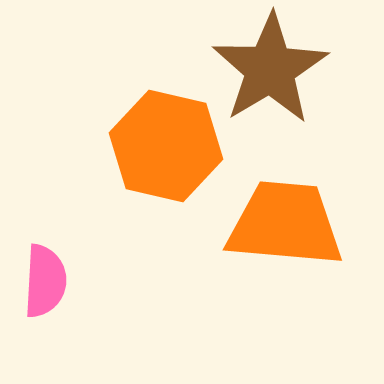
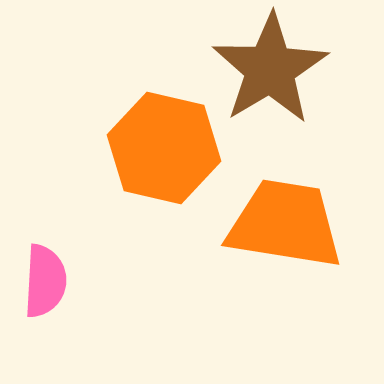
orange hexagon: moved 2 px left, 2 px down
orange trapezoid: rotated 4 degrees clockwise
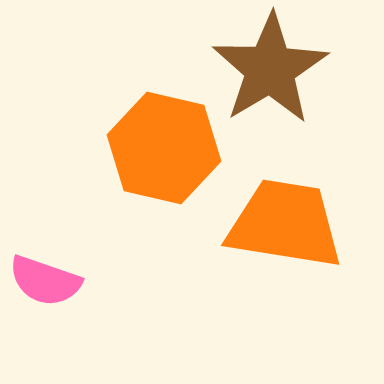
pink semicircle: rotated 106 degrees clockwise
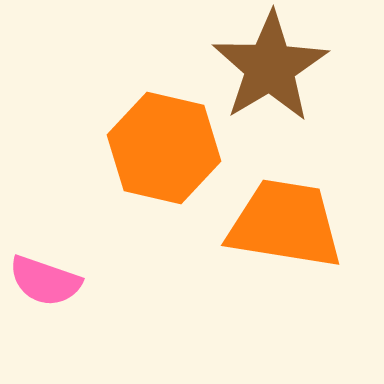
brown star: moved 2 px up
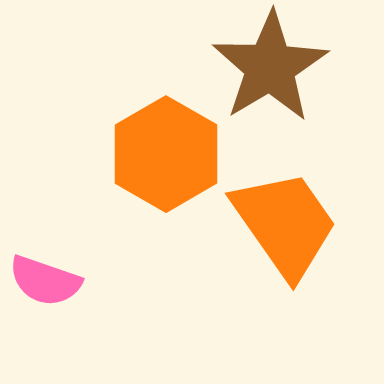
orange hexagon: moved 2 px right, 6 px down; rotated 17 degrees clockwise
orange trapezoid: rotated 46 degrees clockwise
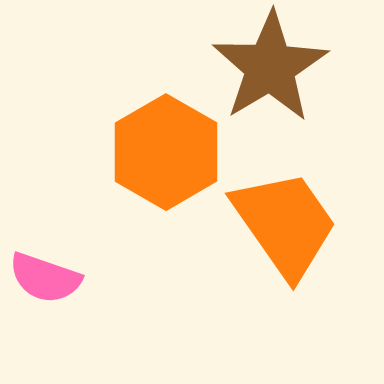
orange hexagon: moved 2 px up
pink semicircle: moved 3 px up
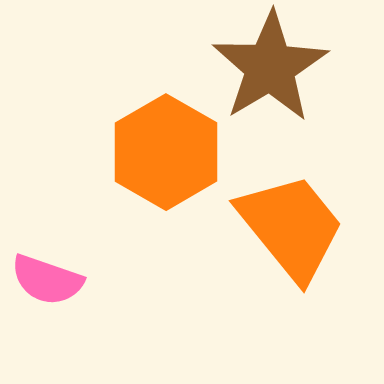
orange trapezoid: moved 6 px right, 3 px down; rotated 4 degrees counterclockwise
pink semicircle: moved 2 px right, 2 px down
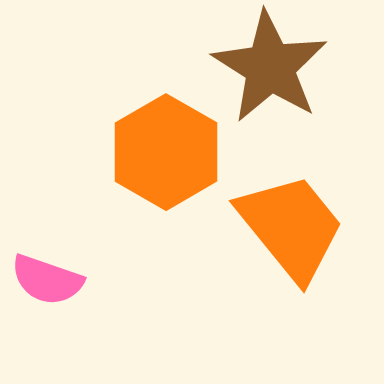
brown star: rotated 9 degrees counterclockwise
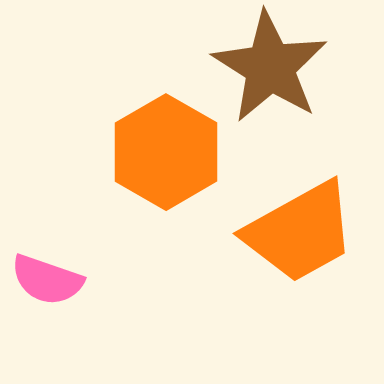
orange trapezoid: moved 9 px right, 5 px down; rotated 100 degrees clockwise
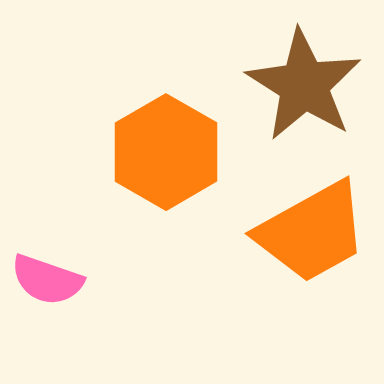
brown star: moved 34 px right, 18 px down
orange trapezoid: moved 12 px right
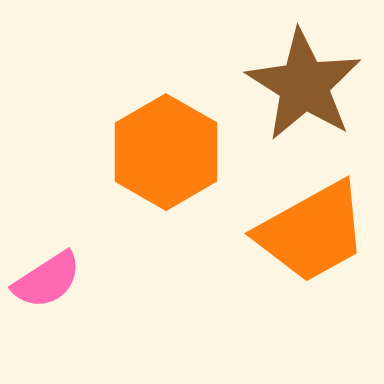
pink semicircle: rotated 52 degrees counterclockwise
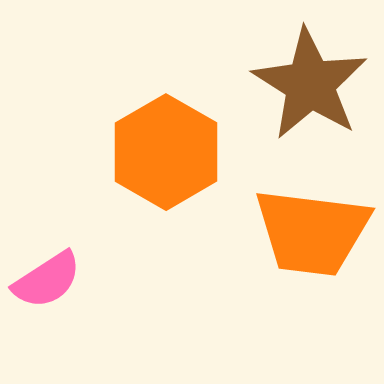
brown star: moved 6 px right, 1 px up
orange trapezoid: rotated 36 degrees clockwise
